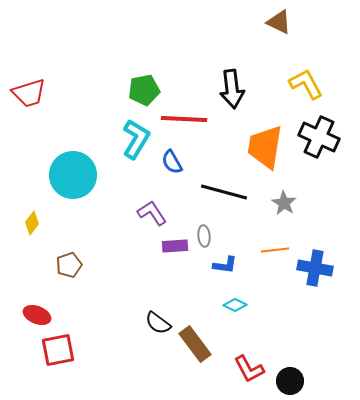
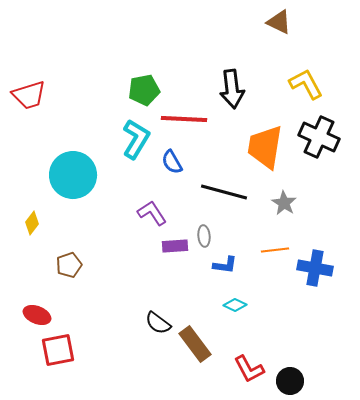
red trapezoid: moved 2 px down
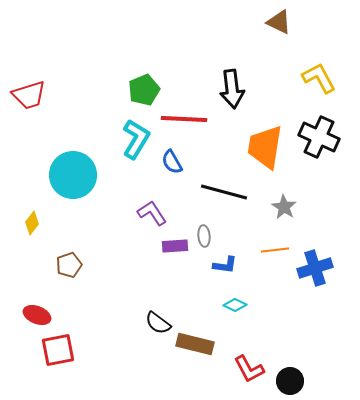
yellow L-shape: moved 13 px right, 6 px up
green pentagon: rotated 12 degrees counterclockwise
gray star: moved 4 px down
blue cross: rotated 28 degrees counterclockwise
brown rectangle: rotated 39 degrees counterclockwise
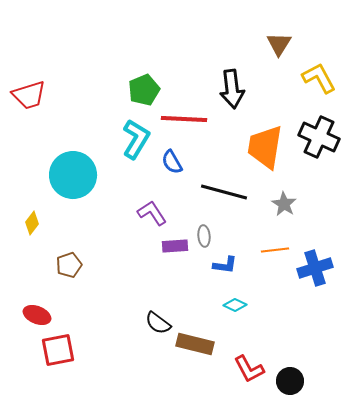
brown triangle: moved 22 px down; rotated 36 degrees clockwise
gray star: moved 3 px up
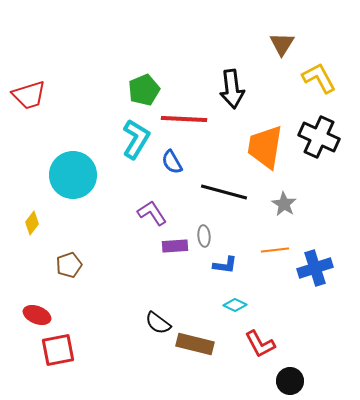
brown triangle: moved 3 px right
red L-shape: moved 11 px right, 25 px up
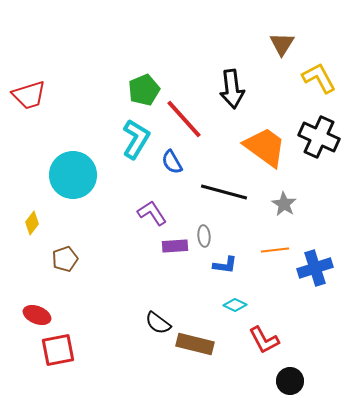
red line: rotated 45 degrees clockwise
orange trapezoid: rotated 117 degrees clockwise
brown pentagon: moved 4 px left, 6 px up
red L-shape: moved 4 px right, 4 px up
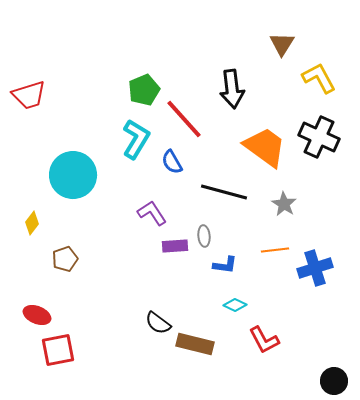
black circle: moved 44 px right
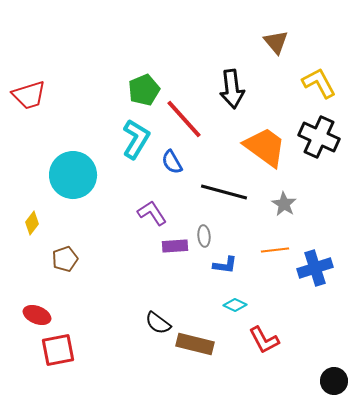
brown triangle: moved 6 px left, 2 px up; rotated 12 degrees counterclockwise
yellow L-shape: moved 5 px down
